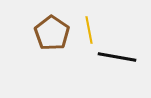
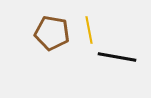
brown pentagon: rotated 24 degrees counterclockwise
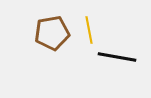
brown pentagon: rotated 20 degrees counterclockwise
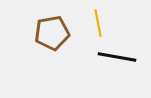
yellow line: moved 9 px right, 7 px up
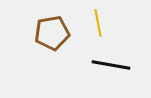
black line: moved 6 px left, 8 px down
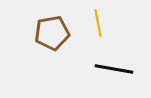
black line: moved 3 px right, 4 px down
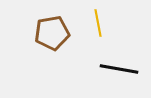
black line: moved 5 px right
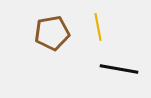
yellow line: moved 4 px down
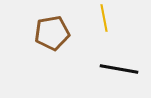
yellow line: moved 6 px right, 9 px up
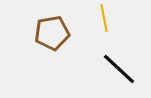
black line: rotated 33 degrees clockwise
